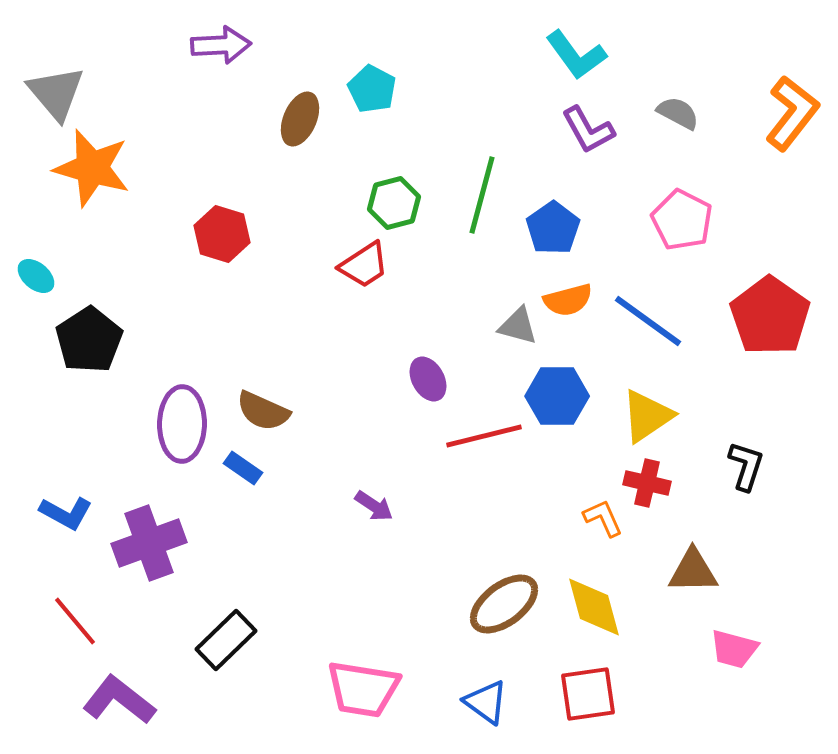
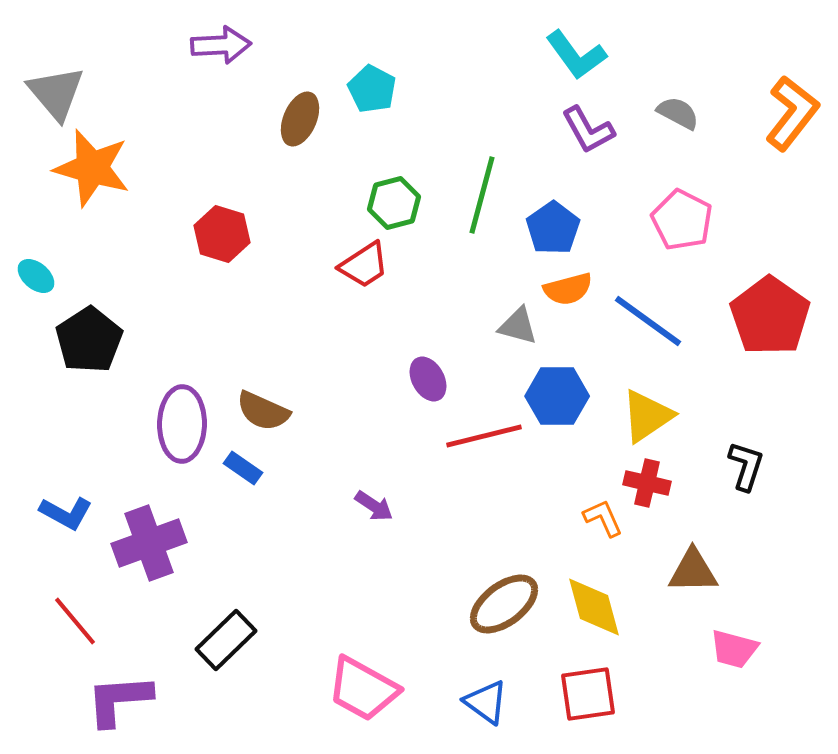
orange semicircle at (568, 300): moved 11 px up
pink trapezoid at (363, 689): rotated 20 degrees clockwise
purple L-shape at (119, 700): rotated 42 degrees counterclockwise
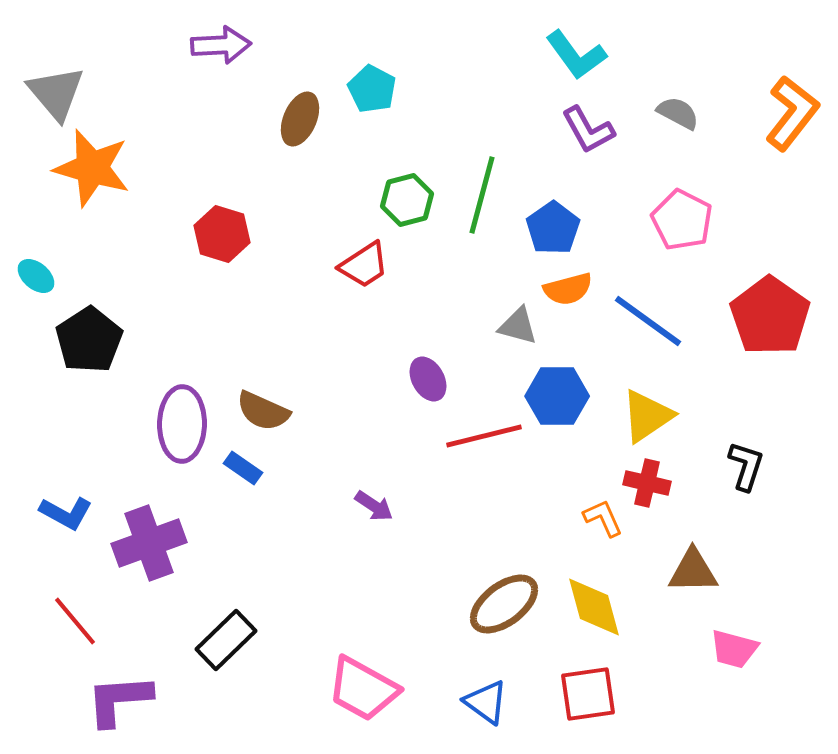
green hexagon at (394, 203): moved 13 px right, 3 px up
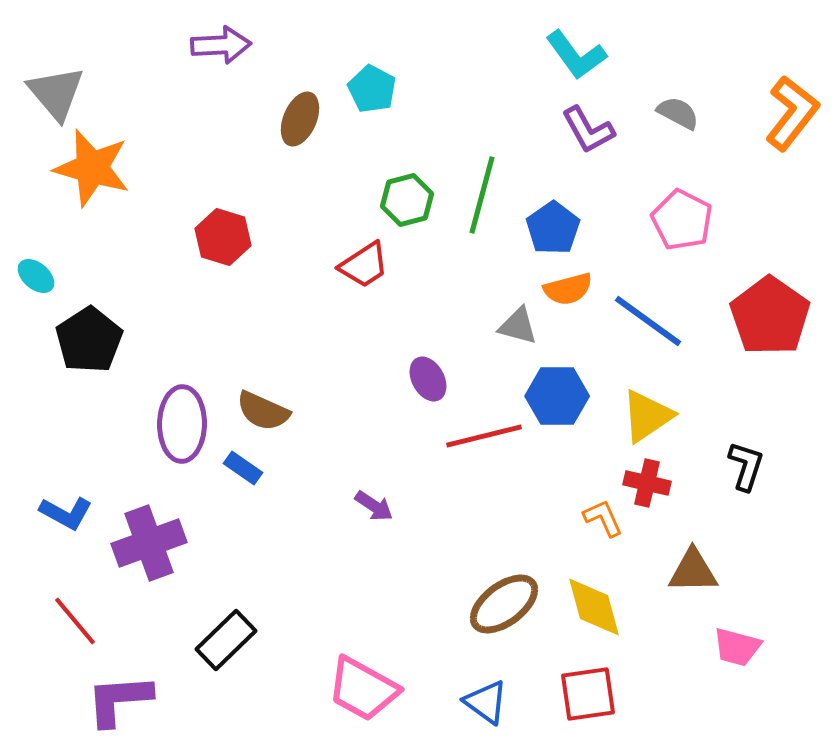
red hexagon at (222, 234): moved 1 px right, 3 px down
pink trapezoid at (734, 649): moved 3 px right, 2 px up
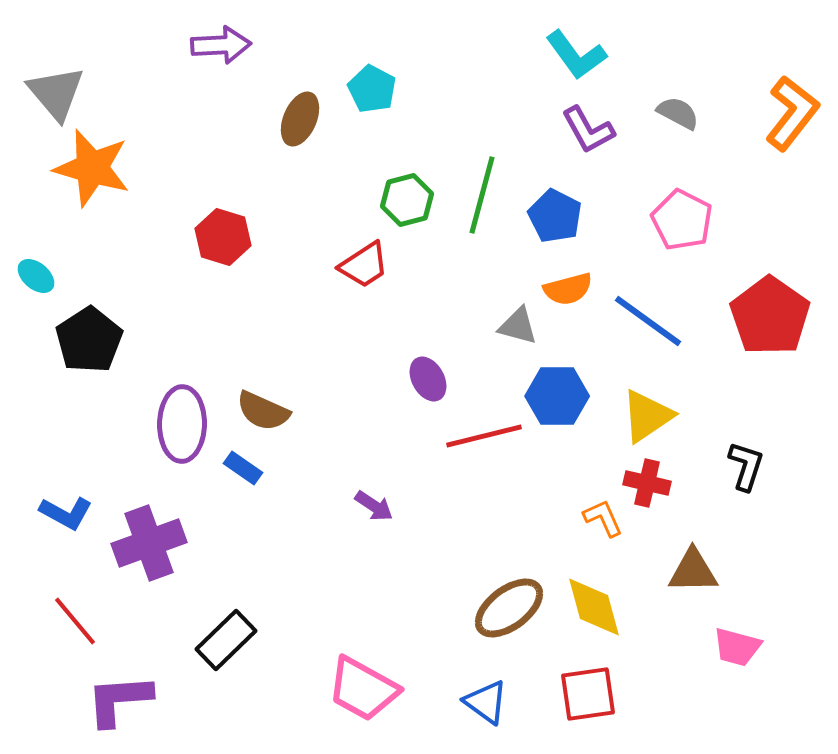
blue pentagon at (553, 228): moved 2 px right, 12 px up; rotated 10 degrees counterclockwise
brown ellipse at (504, 604): moved 5 px right, 4 px down
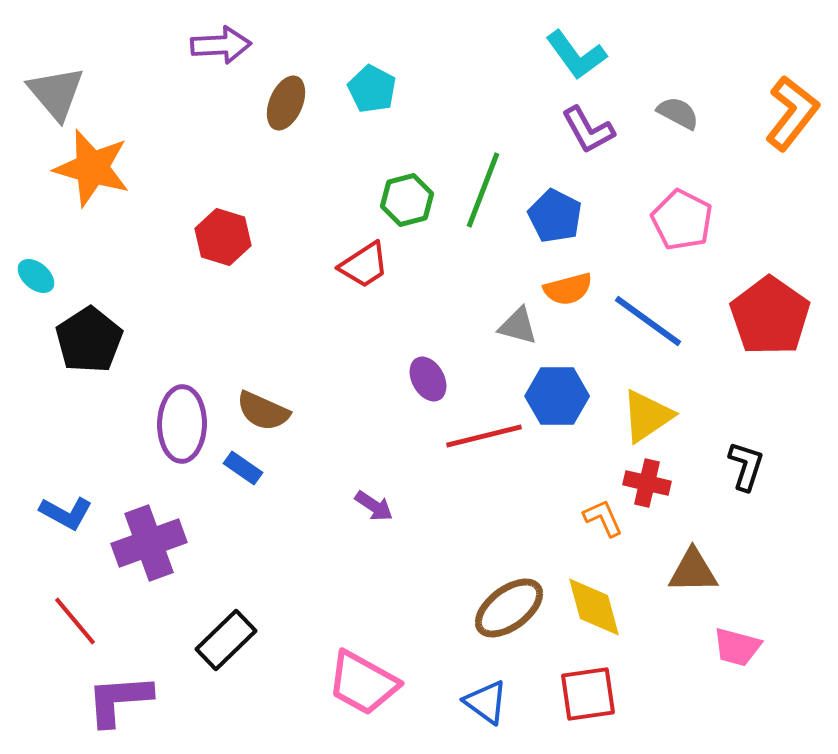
brown ellipse at (300, 119): moved 14 px left, 16 px up
green line at (482, 195): moved 1 px right, 5 px up; rotated 6 degrees clockwise
pink trapezoid at (363, 689): moved 6 px up
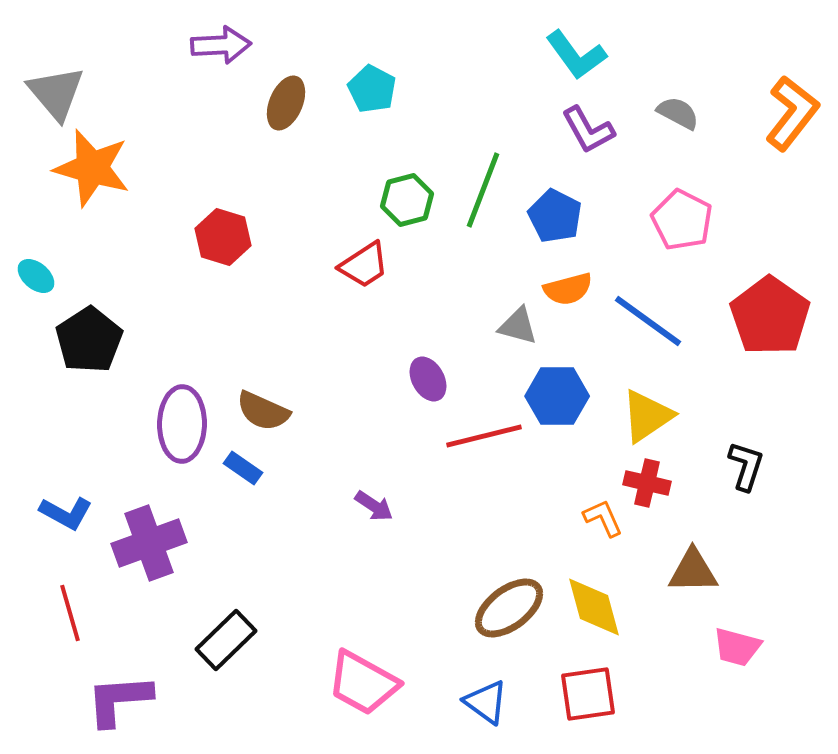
red line at (75, 621): moved 5 px left, 8 px up; rotated 24 degrees clockwise
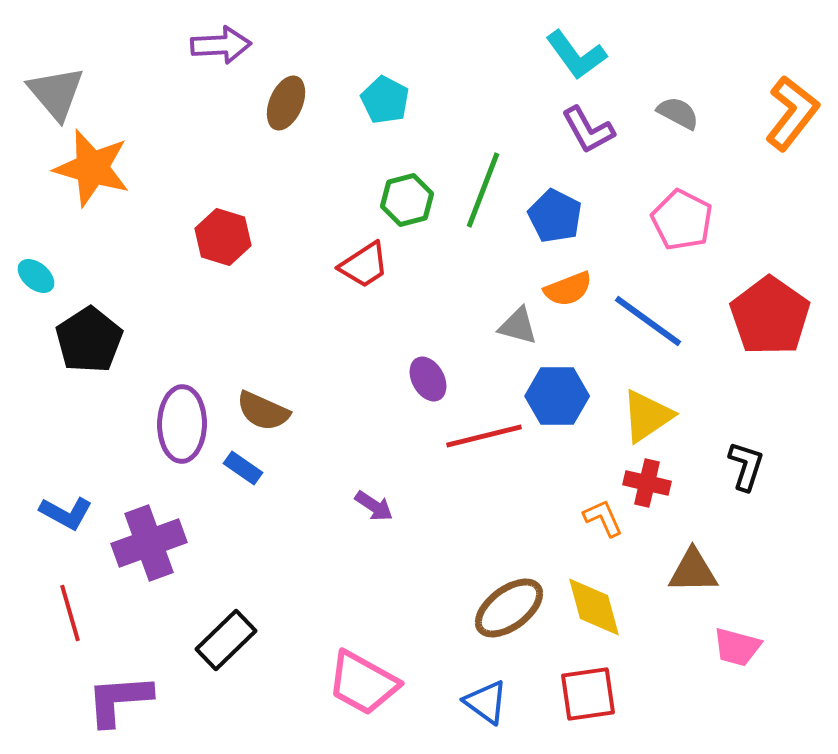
cyan pentagon at (372, 89): moved 13 px right, 11 px down
orange semicircle at (568, 289): rotated 6 degrees counterclockwise
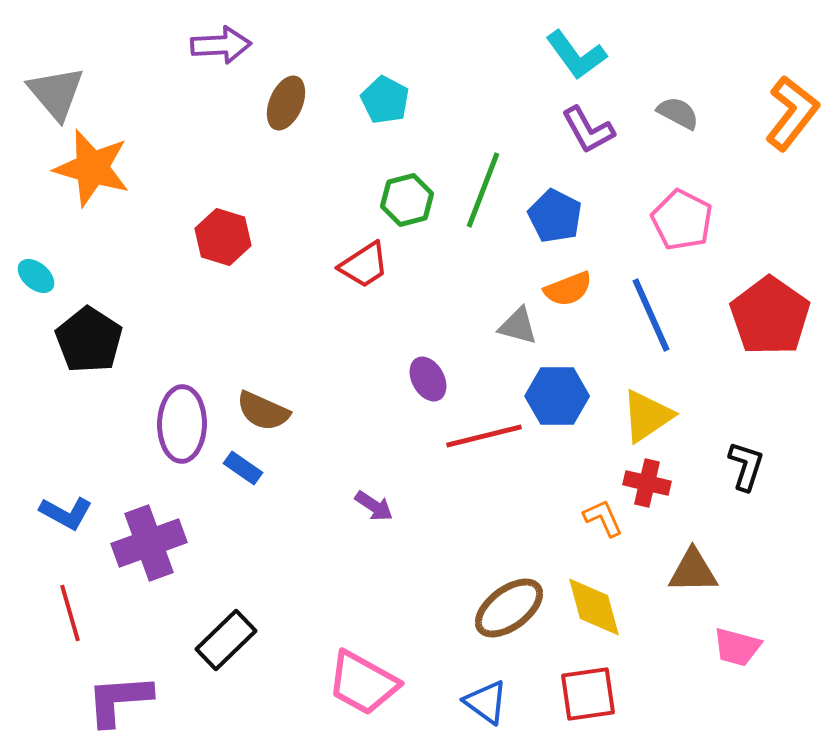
blue line at (648, 321): moved 3 px right, 6 px up; rotated 30 degrees clockwise
black pentagon at (89, 340): rotated 6 degrees counterclockwise
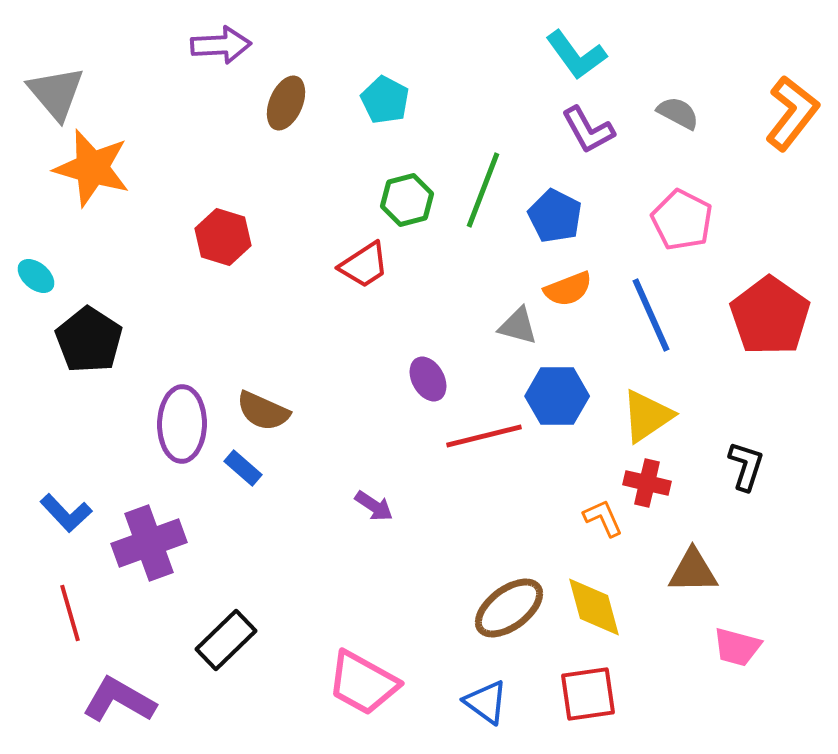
blue rectangle at (243, 468): rotated 6 degrees clockwise
blue L-shape at (66, 513): rotated 18 degrees clockwise
purple L-shape at (119, 700): rotated 34 degrees clockwise
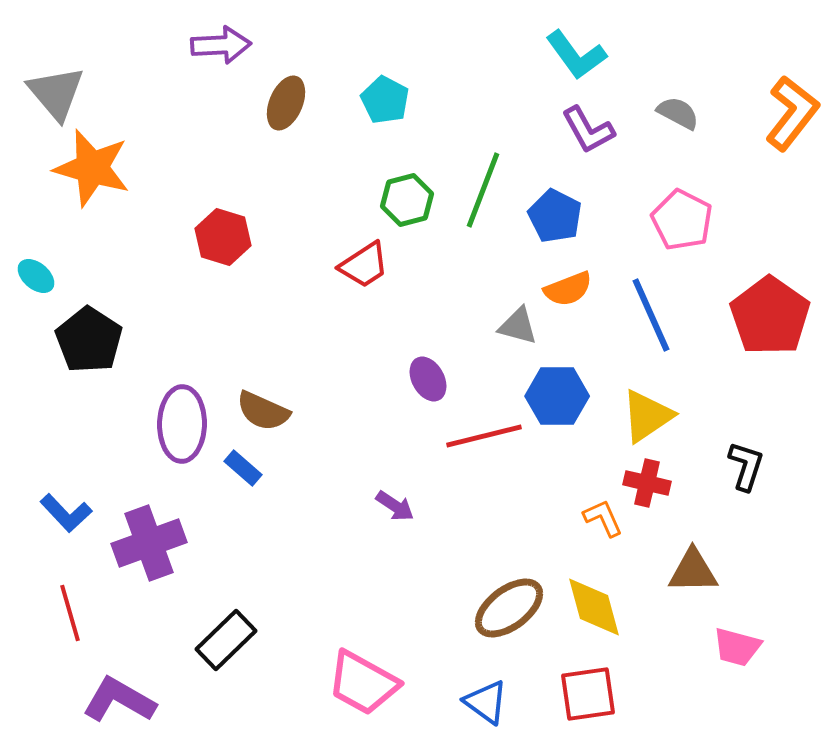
purple arrow at (374, 506): moved 21 px right
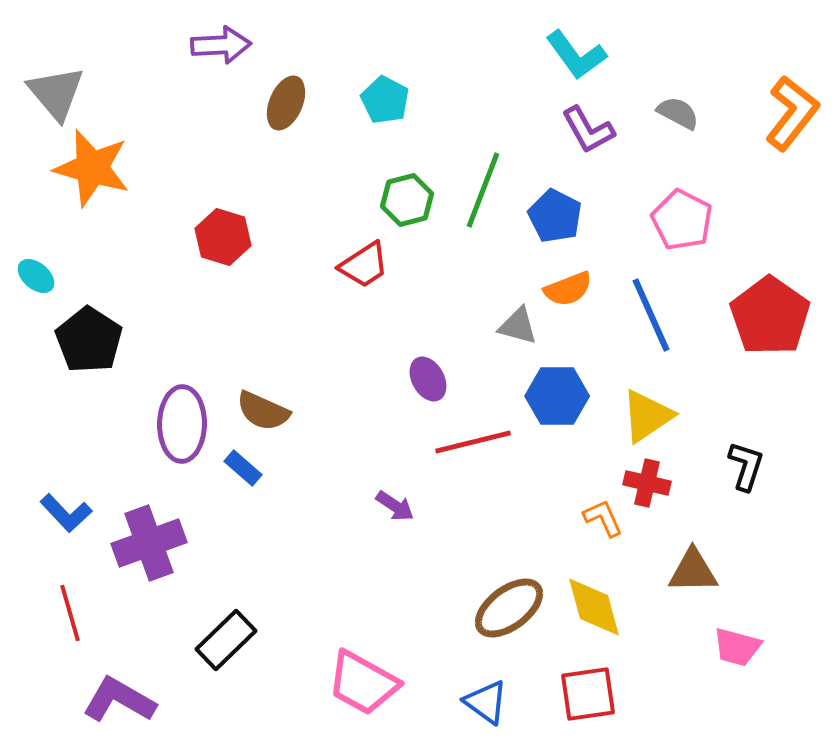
red line at (484, 436): moved 11 px left, 6 px down
